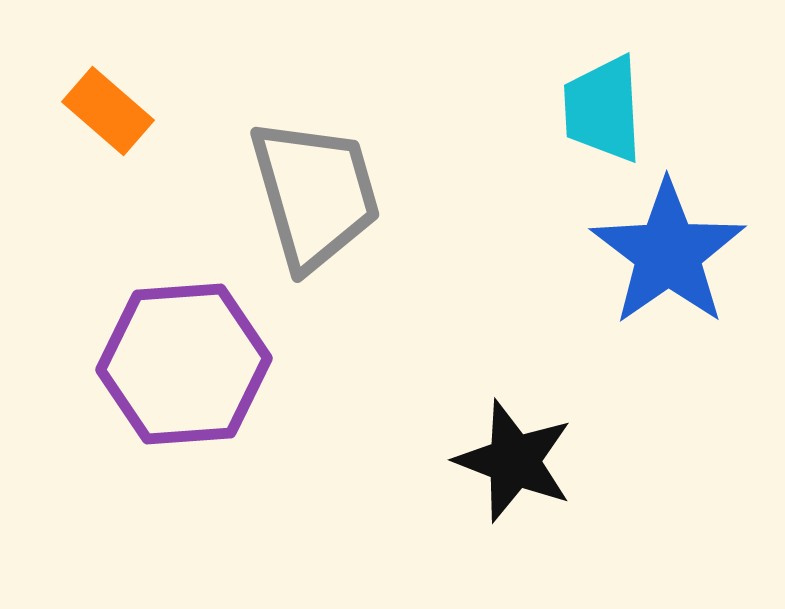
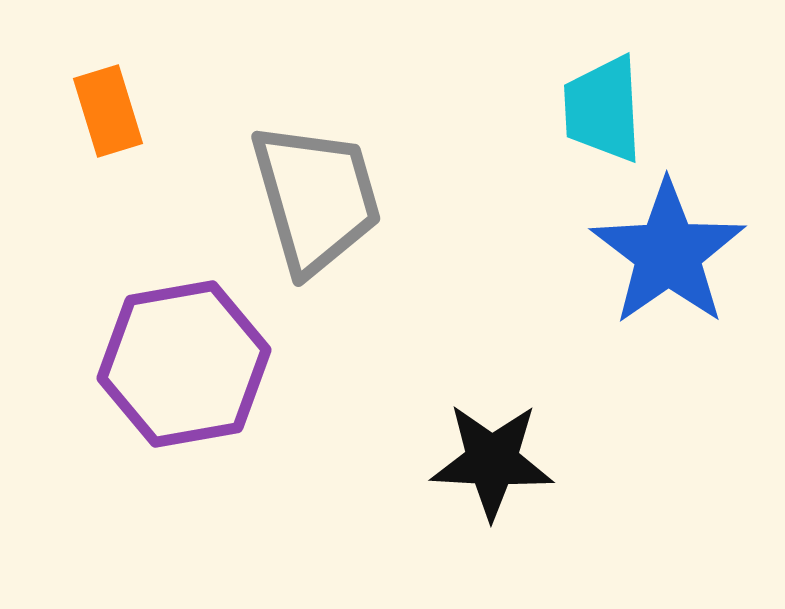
orange rectangle: rotated 32 degrees clockwise
gray trapezoid: moved 1 px right, 4 px down
purple hexagon: rotated 6 degrees counterclockwise
black star: moved 22 px left; rotated 18 degrees counterclockwise
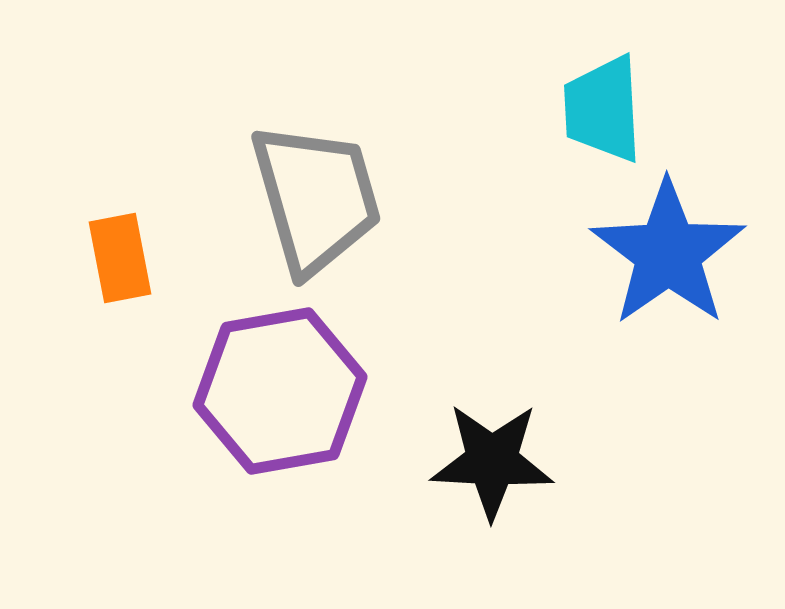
orange rectangle: moved 12 px right, 147 px down; rotated 6 degrees clockwise
purple hexagon: moved 96 px right, 27 px down
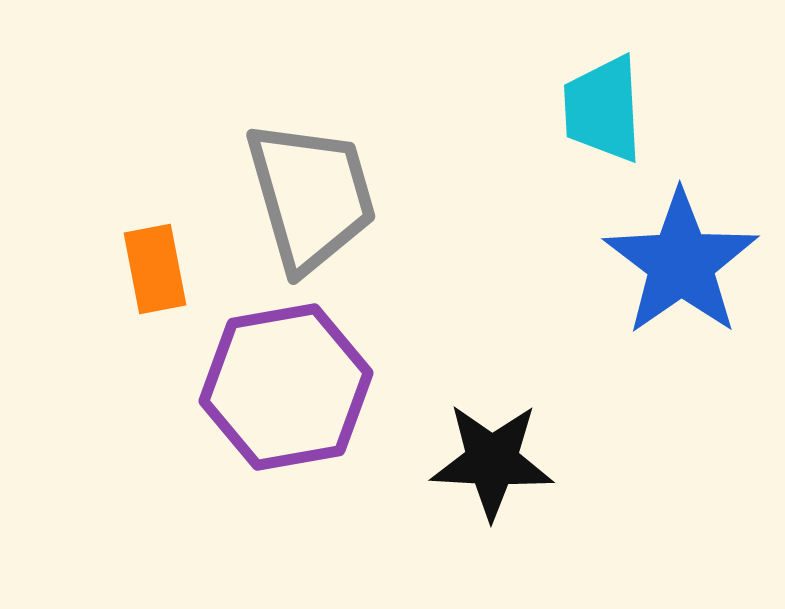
gray trapezoid: moved 5 px left, 2 px up
blue star: moved 13 px right, 10 px down
orange rectangle: moved 35 px right, 11 px down
purple hexagon: moved 6 px right, 4 px up
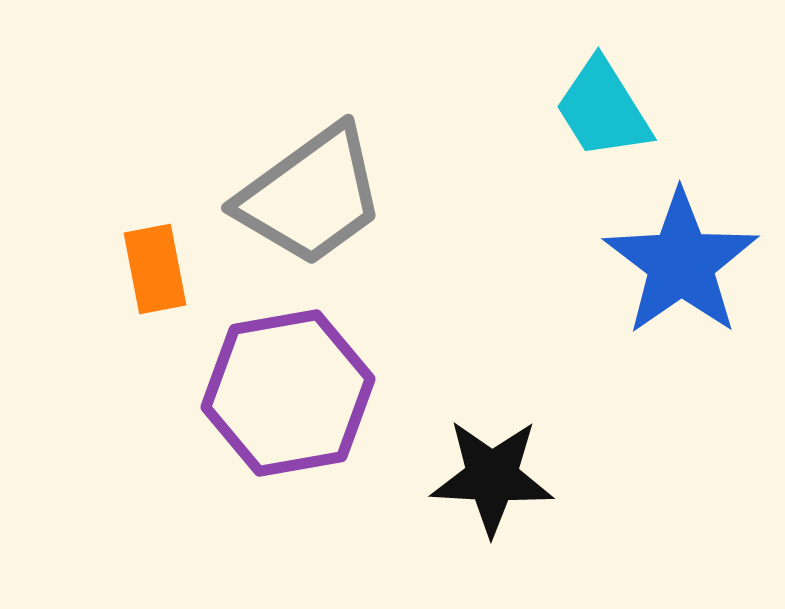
cyan trapezoid: rotated 29 degrees counterclockwise
gray trapezoid: rotated 70 degrees clockwise
purple hexagon: moved 2 px right, 6 px down
black star: moved 16 px down
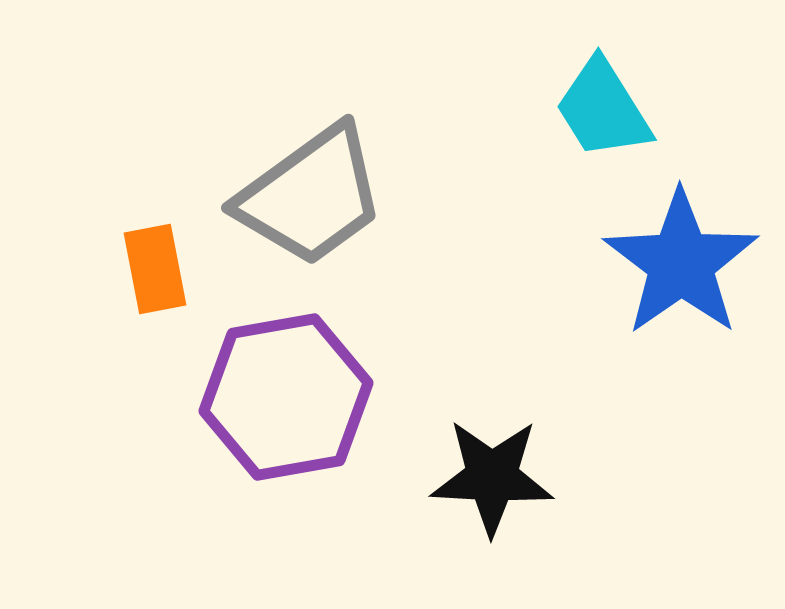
purple hexagon: moved 2 px left, 4 px down
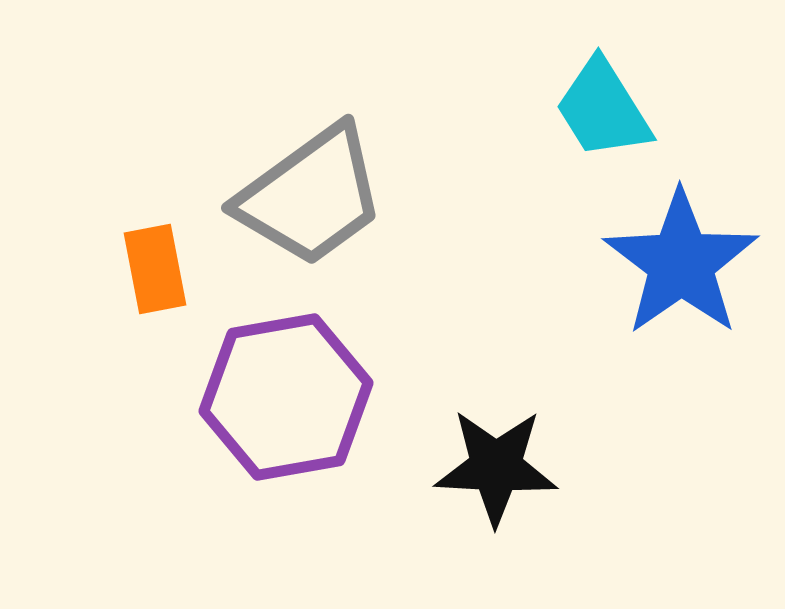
black star: moved 4 px right, 10 px up
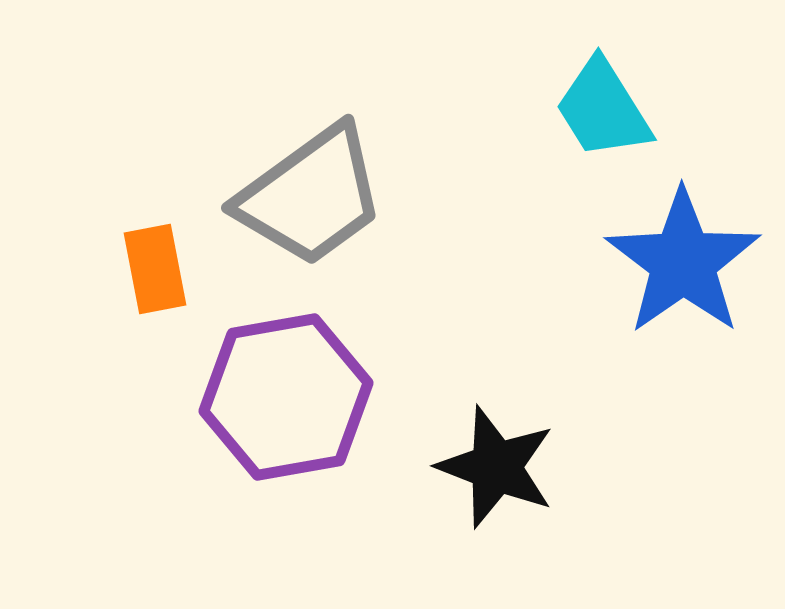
blue star: moved 2 px right, 1 px up
black star: rotated 18 degrees clockwise
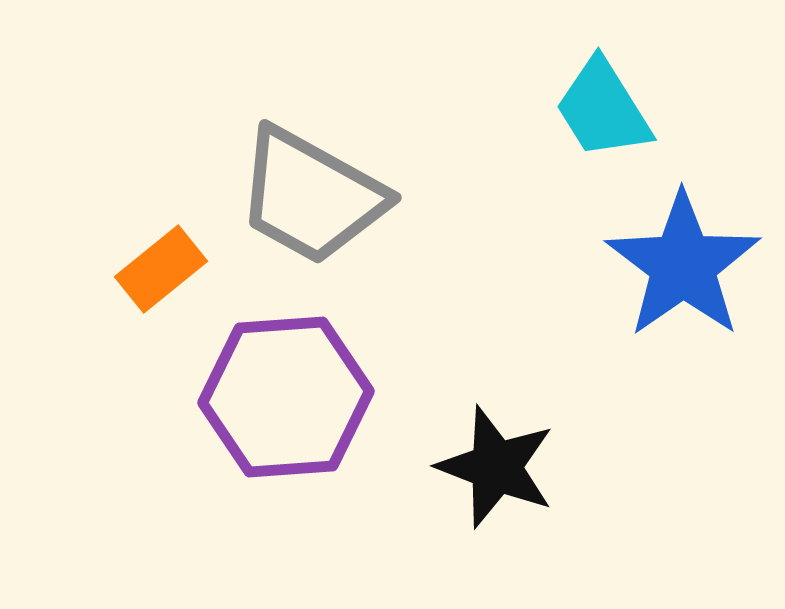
gray trapezoid: rotated 65 degrees clockwise
blue star: moved 3 px down
orange rectangle: moved 6 px right; rotated 62 degrees clockwise
purple hexagon: rotated 6 degrees clockwise
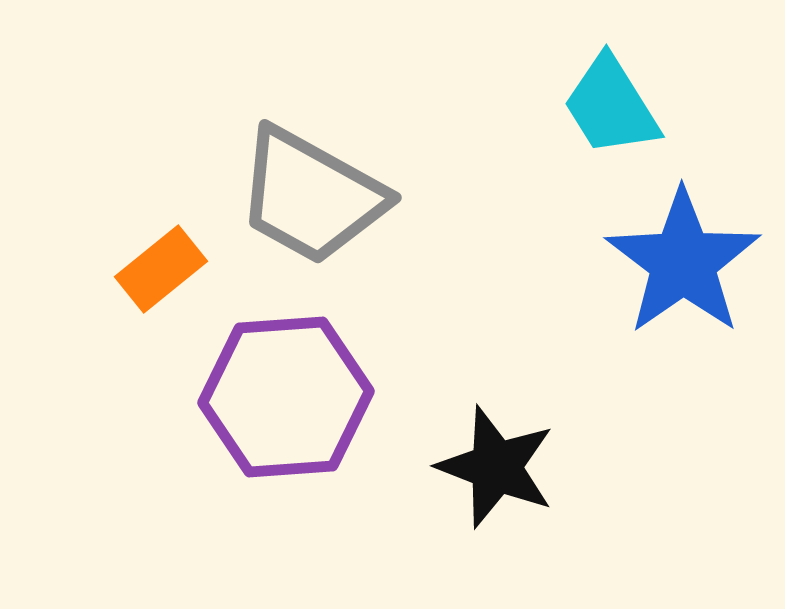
cyan trapezoid: moved 8 px right, 3 px up
blue star: moved 3 px up
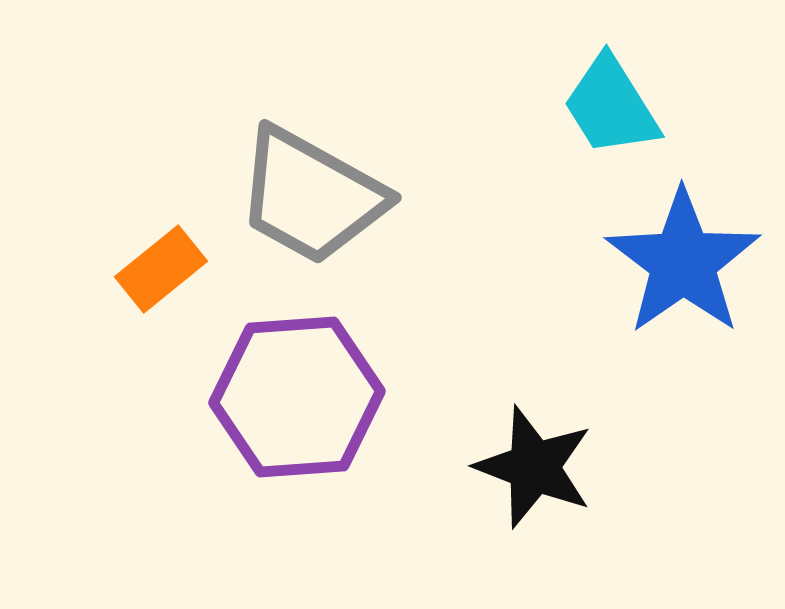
purple hexagon: moved 11 px right
black star: moved 38 px right
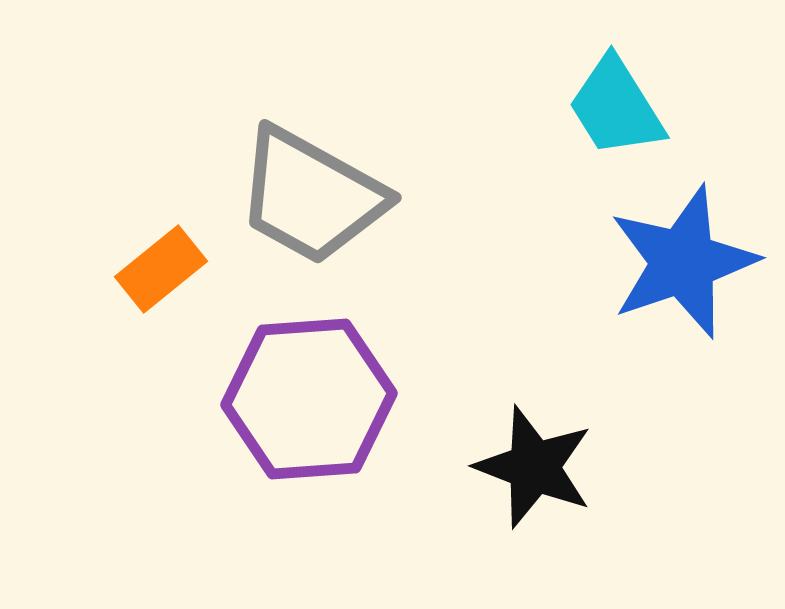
cyan trapezoid: moved 5 px right, 1 px down
blue star: rotated 16 degrees clockwise
purple hexagon: moved 12 px right, 2 px down
